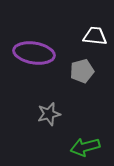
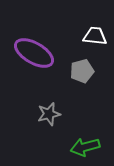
purple ellipse: rotated 21 degrees clockwise
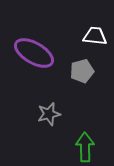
green arrow: rotated 104 degrees clockwise
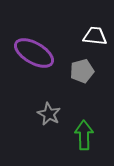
gray star: rotated 30 degrees counterclockwise
green arrow: moved 1 px left, 12 px up
